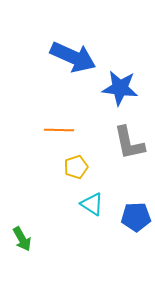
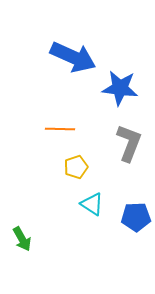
orange line: moved 1 px right, 1 px up
gray L-shape: rotated 147 degrees counterclockwise
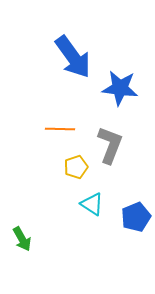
blue arrow: rotated 30 degrees clockwise
gray L-shape: moved 19 px left, 2 px down
blue pentagon: rotated 20 degrees counterclockwise
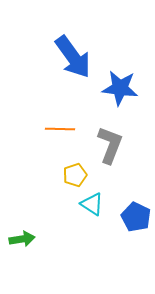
yellow pentagon: moved 1 px left, 8 px down
blue pentagon: rotated 24 degrees counterclockwise
green arrow: rotated 70 degrees counterclockwise
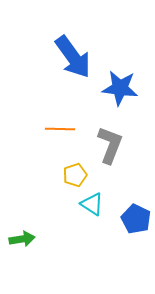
blue pentagon: moved 2 px down
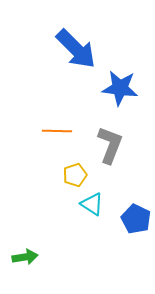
blue arrow: moved 3 px right, 8 px up; rotated 9 degrees counterclockwise
orange line: moved 3 px left, 2 px down
green arrow: moved 3 px right, 18 px down
